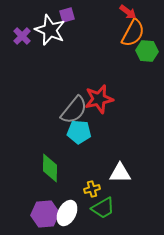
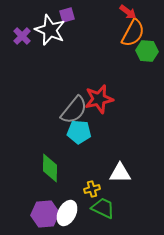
green trapezoid: rotated 125 degrees counterclockwise
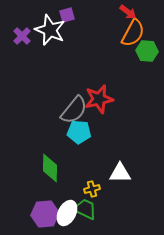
green trapezoid: moved 18 px left, 1 px down
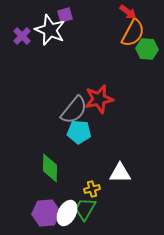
purple square: moved 2 px left
green hexagon: moved 2 px up
green trapezoid: rotated 85 degrees counterclockwise
purple hexagon: moved 1 px right, 1 px up
